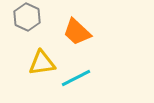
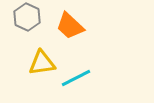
orange trapezoid: moved 7 px left, 6 px up
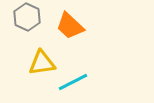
cyan line: moved 3 px left, 4 px down
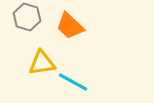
gray hexagon: rotated 8 degrees counterclockwise
cyan line: rotated 56 degrees clockwise
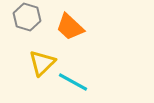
orange trapezoid: moved 1 px down
yellow triangle: rotated 36 degrees counterclockwise
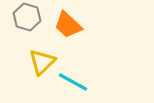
orange trapezoid: moved 2 px left, 2 px up
yellow triangle: moved 1 px up
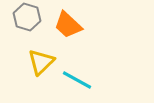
yellow triangle: moved 1 px left
cyan line: moved 4 px right, 2 px up
